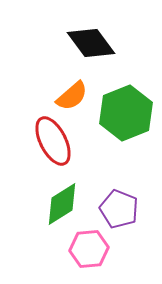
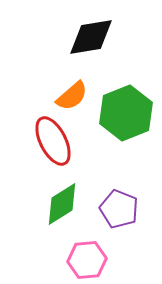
black diamond: moved 6 px up; rotated 63 degrees counterclockwise
pink hexagon: moved 2 px left, 11 px down
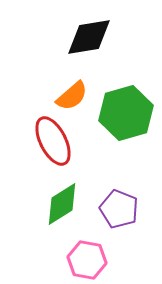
black diamond: moved 2 px left
green hexagon: rotated 6 degrees clockwise
pink hexagon: rotated 15 degrees clockwise
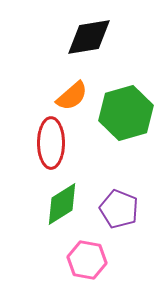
red ellipse: moved 2 px left, 2 px down; rotated 27 degrees clockwise
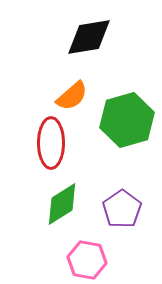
green hexagon: moved 1 px right, 7 px down
purple pentagon: moved 3 px right; rotated 15 degrees clockwise
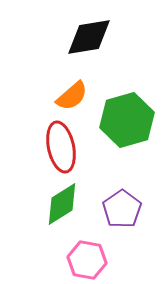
red ellipse: moved 10 px right, 4 px down; rotated 12 degrees counterclockwise
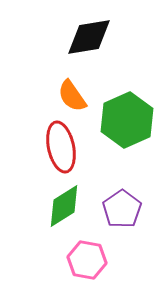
orange semicircle: rotated 96 degrees clockwise
green hexagon: rotated 8 degrees counterclockwise
green diamond: moved 2 px right, 2 px down
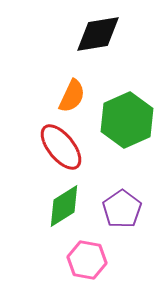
black diamond: moved 9 px right, 3 px up
orange semicircle: rotated 120 degrees counterclockwise
red ellipse: rotated 27 degrees counterclockwise
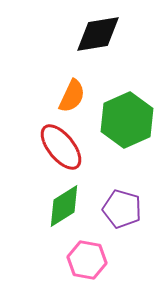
purple pentagon: rotated 21 degrees counterclockwise
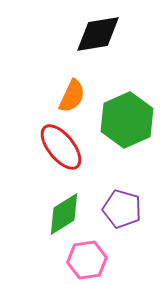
green diamond: moved 8 px down
pink hexagon: rotated 18 degrees counterclockwise
